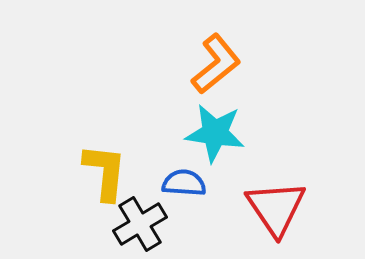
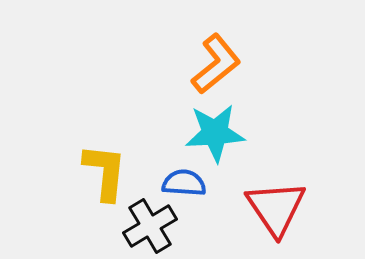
cyan star: rotated 12 degrees counterclockwise
black cross: moved 10 px right, 2 px down
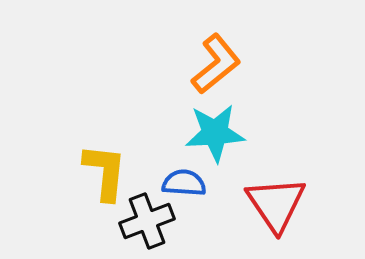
red triangle: moved 4 px up
black cross: moved 3 px left, 5 px up; rotated 10 degrees clockwise
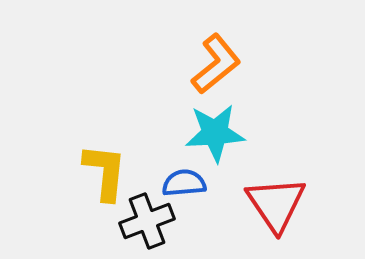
blue semicircle: rotated 9 degrees counterclockwise
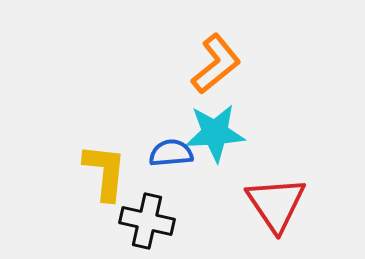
blue semicircle: moved 13 px left, 30 px up
black cross: rotated 34 degrees clockwise
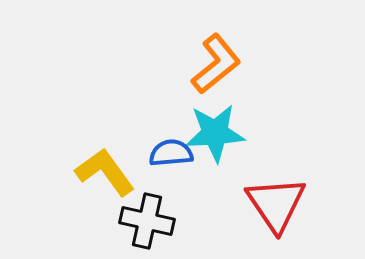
yellow L-shape: rotated 42 degrees counterclockwise
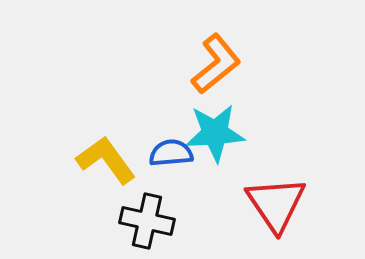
yellow L-shape: moved 1 px right, 12 px up
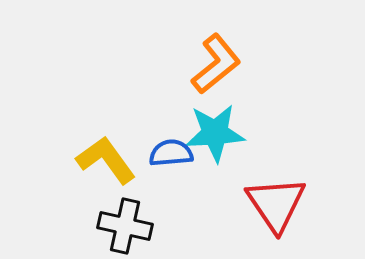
black cross: moved 22 px left, 5 px down
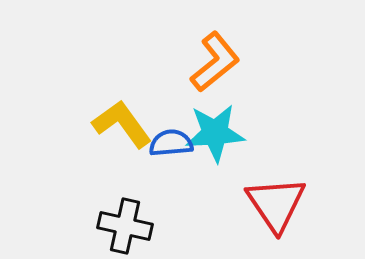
orange L-shape: moved 1 px left, 2 px up
blue semicircle: moved 10 px up
yellow L-shape: moved 16 px right, 36 px up
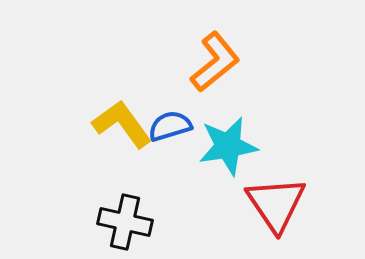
cyan star: moved 13 px right, 13 px down; rotated 6 degrees counterclockwise
blue semicircle: moved 1 px left, 17 px up; rotated 12 degrees counterclockwise
black cross: moved 4 px up
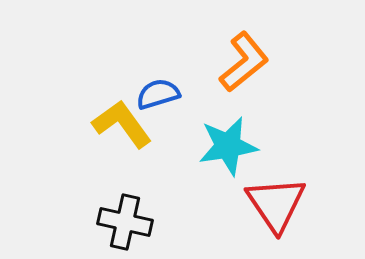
orange L-shape: moved 29 px right
blue semicircle: moved 12 px left, 32 px up
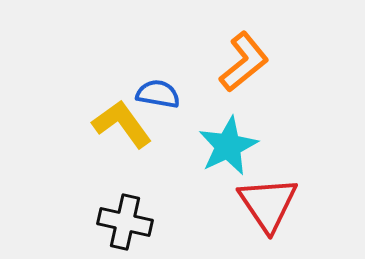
blue semicircle: rotated 27 degrees clockwise
cyan star: rotated 16 degrees counterclockwise
red triangle: moved 8 px left
